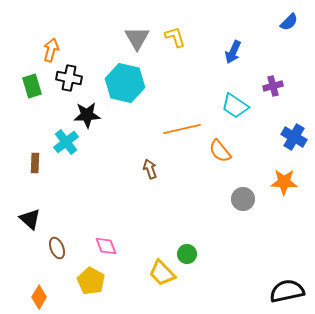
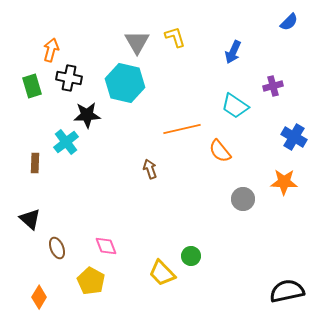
gray triangle: moved 4 px down
green circle: moved 4 px right, 2 px down
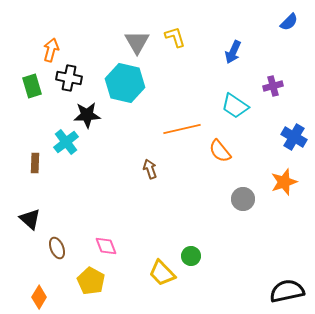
orange star: rotated 20 degrees counterclockwise
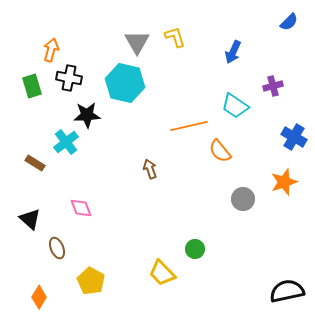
orange line: moved 7 px right, 3 px up
brown rectangle: rotated 60 degrees counterclockwise
pink diamond: moved 25 px left, 38 px up
green circle: moved 4 px right, 7 px up
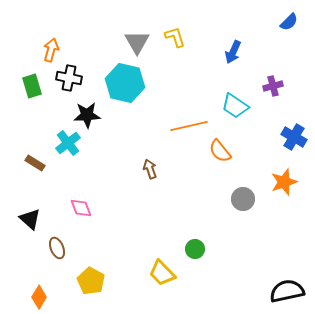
cyan cross: moved 2 px right, 1 px down
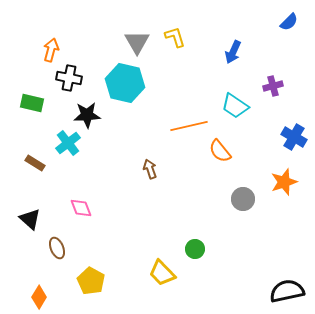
green rectangle: moved 17 px down; rotated 60 degrees counterclockwise
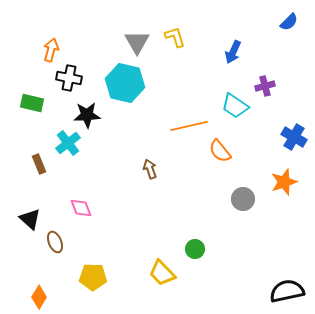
purple cross: moved 8 px left
brown rectangle: moved 4 px right, 1 px down; rotated 36 degrees clockwise
brown ellipse: moved 2 px left, 6 px up
yellow pentagon: moved 2 px right, 4 px up; rotated 28 degrees counterclockwise
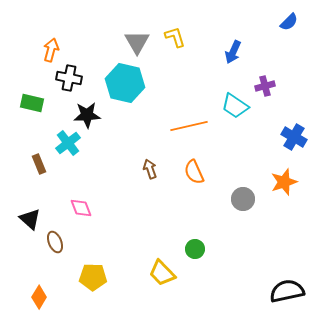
orange semicircle: moved 26 px left, 21 px down; rotated 15 degrees clockwise
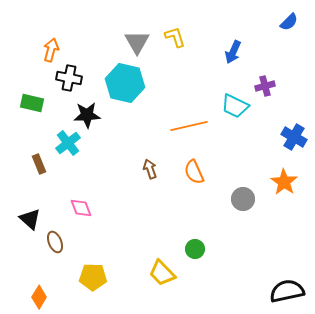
cyan trapezoid: rotated 8 degrees counterclockwise
orange star: rotated 20 degrees counterclockwise
